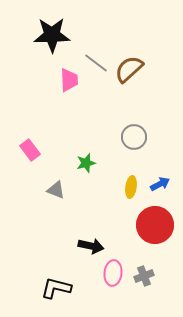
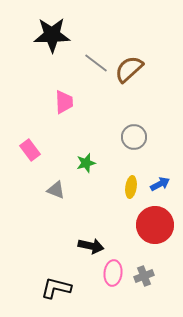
pink trapezoid: moved 5 px left, 22 px down
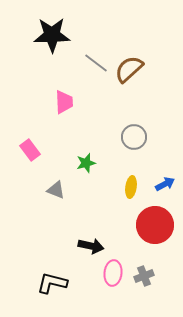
blue arrow: moved 5 px right
black L-shape: moved 4 px left, 5 px up
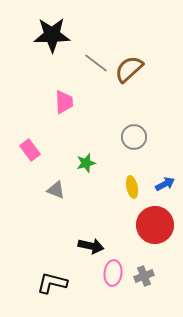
yellow ellipse: moved 1 px right; rotated 20 degrees counterclockwise
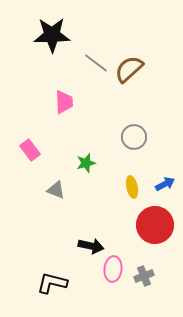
pink ellipse: moved 4 px up
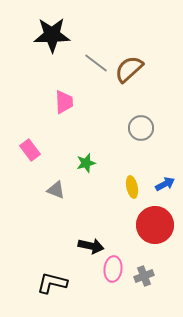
gray circle: moved 7 px right, 9 px up
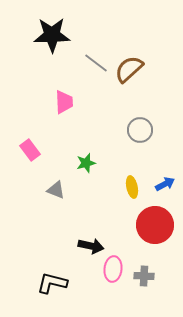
gray circle: moved 1 px left, 2 px down
gray cross: rotated 24 degrees clockwise
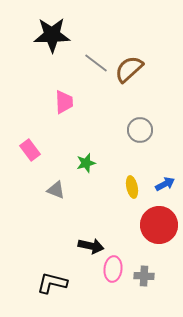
red circle: moved 4 px right
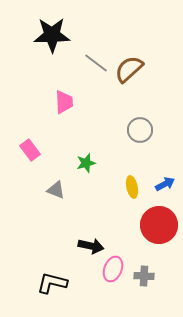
pink ellipse: rotated 15 degrees clockwise
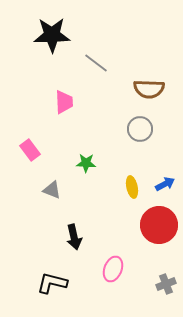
brown semicircle: moved 20 px right, 20 px down; rotated 136 degrees counterclockwise
gray circle: moved 1 px up
green star: rotated 18 degrees clockwise
gray triangle: moved 4 px left
black arrow: moved 17 px left, 9 px up; rotated 65 degrees clockwise
gray cross: moved 22 px right, 8 px down; rotated 24 degrees counterclockwise
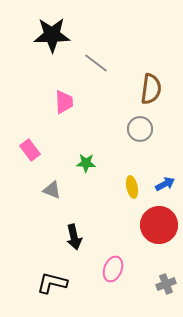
brown semicircle: moved 2 px right; rotated 84 degrees counterclockwise
